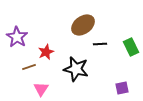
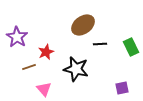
pink triangle: moved 3 px right; rotated 14 degrees counterclockwise
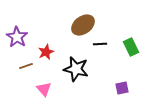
brown line: moved 3 px left, 1 px up
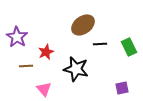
green rectangle: moved 2 px left
brown line: rotated 16 degrees clockwise
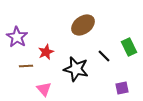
black line: moved 4 px right, 12 px down; rotated 48 degrees clockwise
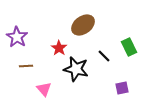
red star: moved 13 px right, 4 px up; rotated 14 degrees counterclockwise
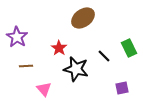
brown ellipse: moved 7 px up
green rectangle: moved 1 px down
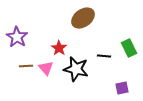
black line: rotated 40 degrees counterclockwise
pink triangle: moved 2 px right, 21 px up
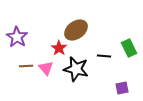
brown ellipse: moved 7 px left, 12 px down
